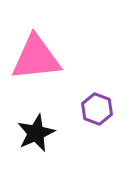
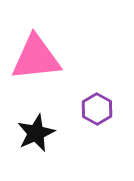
purple hexagon: rotated 8 degrees clockwise
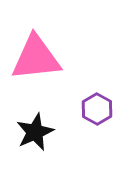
black star: moved 1 px left, 1 px up
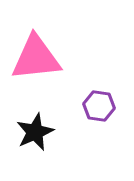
purple hexagon: moved 2 px right, 3 px up; rotated 20 degrees counterclockwise
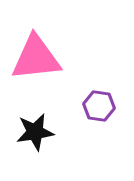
black star: rotated 15 degrees clockwise
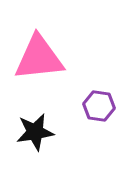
pink triangle: moved 3 px right
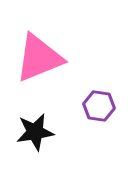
pink triangle: rotated 16 degrees counterclockwise
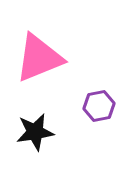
purple hexagon: rotated 20 degrees counterclockwise
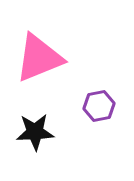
black star: rotated 6 degrees clockwise
